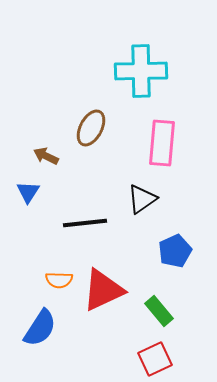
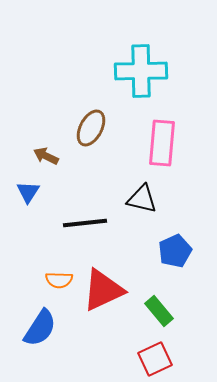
black triangle: rotated 48 degrees clockwise
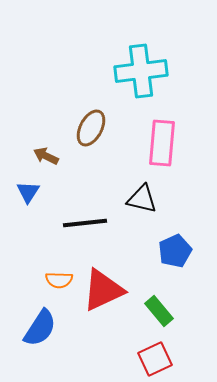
cyan cross: rotated 6 degrees counterclockwise
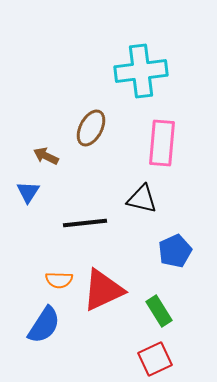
green rectangle: rotated 8 degrees clockwise
blue semicircle: moved 4 px right, 3 px up
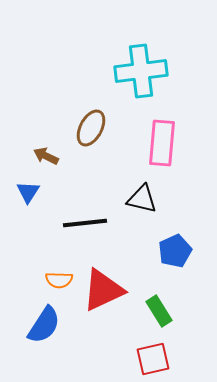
red square: moved 2 px left; rotated 12 degrees clockwise
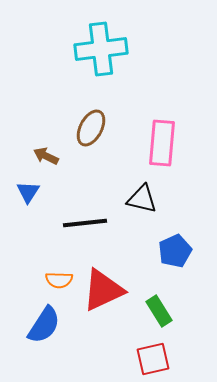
cyan cross: moved 40 px left, 22 px up
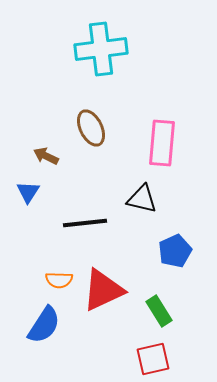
brown ellipse: rotated 54 degrees counterclockwise
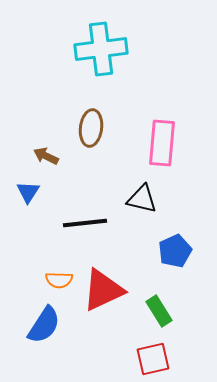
brown ellipse: rotated 33 degrees clockwise
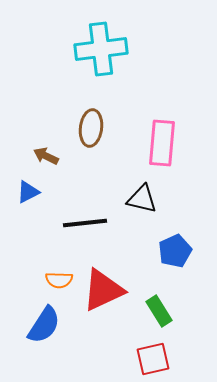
blue triangle: rotated 30 degrees clockwise
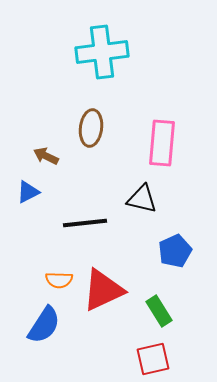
cyan cross: moved 1 px right, 3 px down
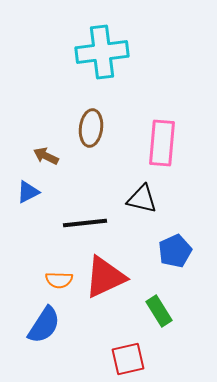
red triangle: moved 2 px right, 13 px up
red square: moved 25 px left
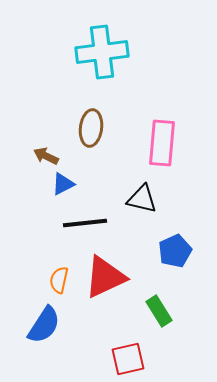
blue triangle: moved 35 px right, 8 px up
orange semicircle: rotated 100 degrees clockwise
